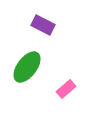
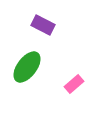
pink rectangle: moved 8 px right, 5 px up
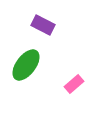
green ellipse: moved 1 px left, 2 px up
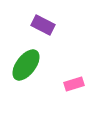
pink rectangle: rotated 24 degrees clockwise
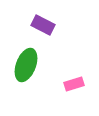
green ellipse: rotated 16 degrees counterclockwise
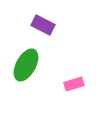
green ellipse: rotated 8 degrees clockwise
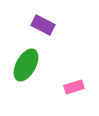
pink rectangle: moved 3 px down
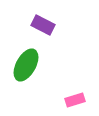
pink rectangle: moved 1 px right, 13 px down
